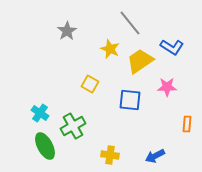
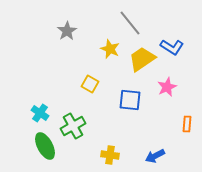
yellow trapezoid: moved 2 px right, 2 px up
pink star: rotated 24 degrees counterclockwise
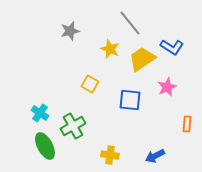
gray star: moved 3 px right; rotated 18 degrees clockwise
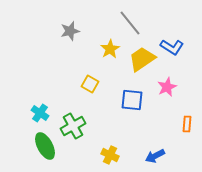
yellow star: rotated 18 degrees clockwise
blue square: moved 2 px right
yellow cross: rotated 18 degrees clockwise
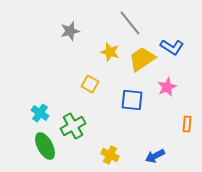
yellow star: moved 3 px down; rotated 24 degrees counterclockwise
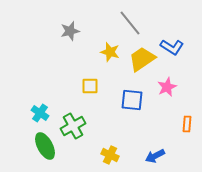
yellow square: moved 2 px down; rotated 30 degrees counterclockwise
